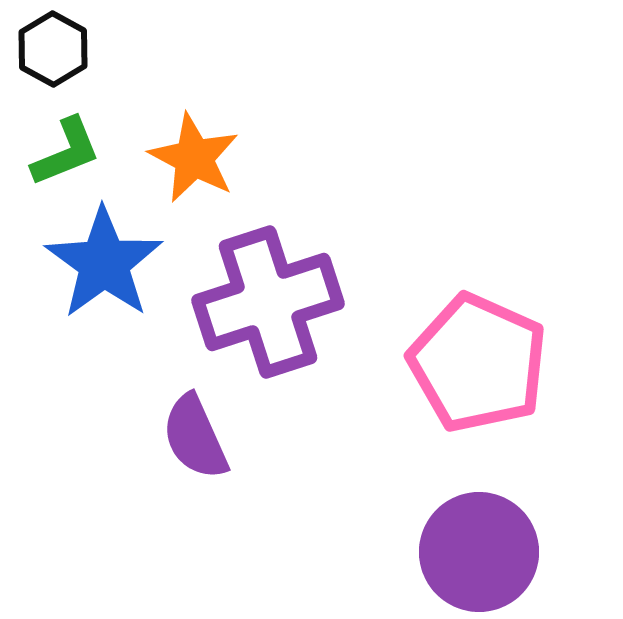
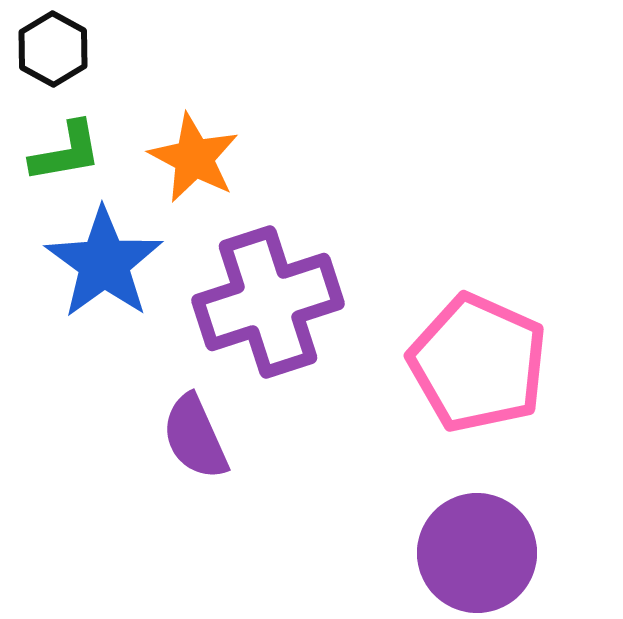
green L-shape: rotated 12 degrees clockwise
purple circle: moved 2 px left, 1 px down
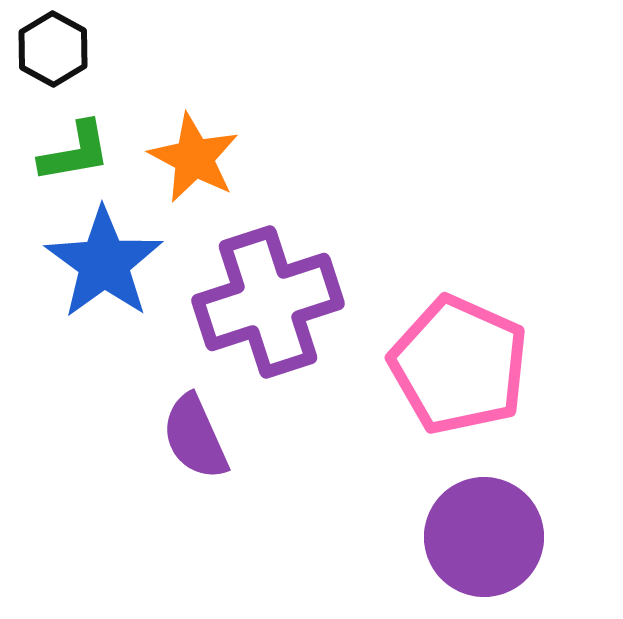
green L-shape: moved 9 px right
pink pentagon: moved 19 px left, 2 px down
purple circle: moved 7 px right, 16 px up
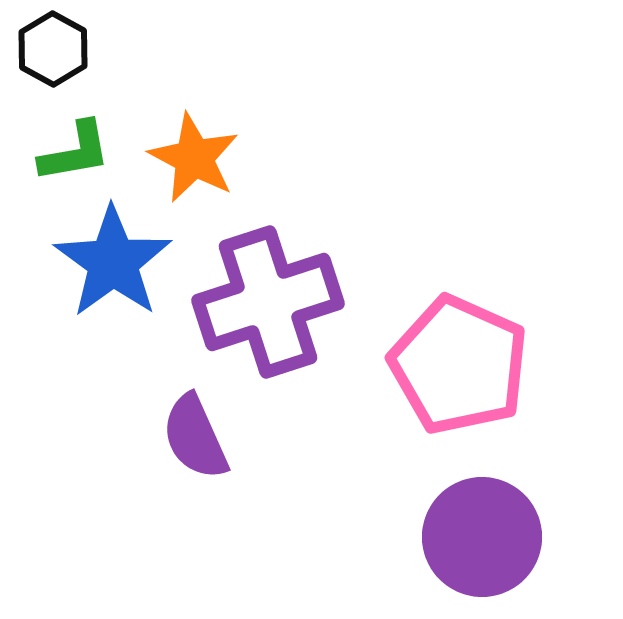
blue star: moved 9 px right, 1 px up
purple circle: moved 2 px left
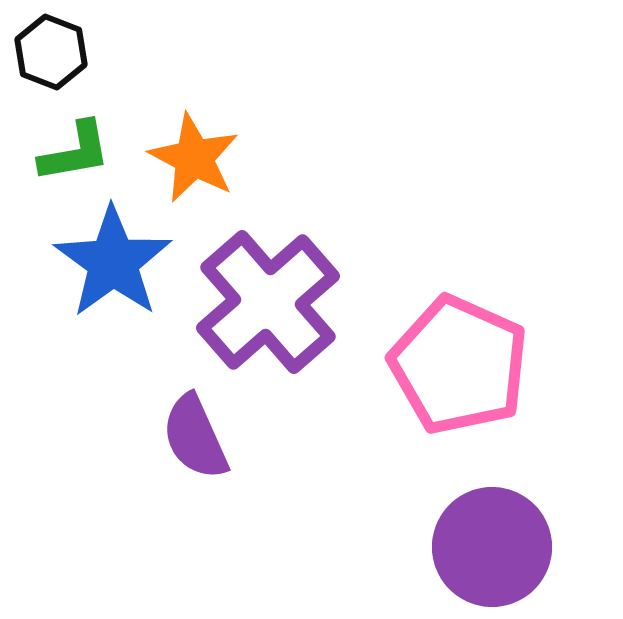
black hexagon: moved 2 px left, 3 px down; rotated 8 degrees counterclockwise
purple cross: rotated 23 degrees counterclockwise
purple circle: moved 10 px right, 10 px down
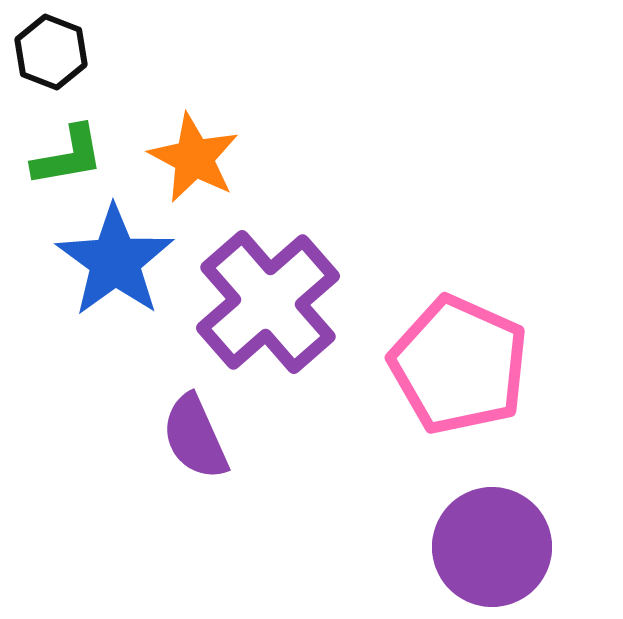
green L-shape: moved 7 px left, 4 px down
blue star: moved 2 px right, 1 px up
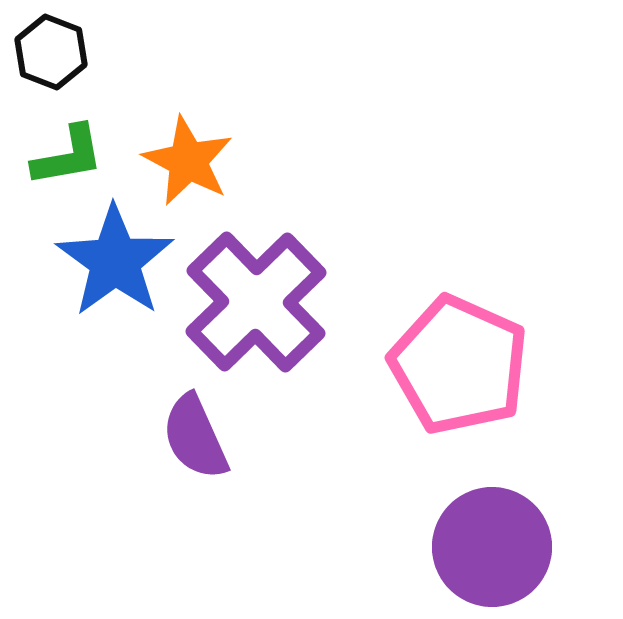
orange star: moved 6 px left, 3 px down
purple cross: moved 12 px left; rotated 3 degrees counterclockwise
